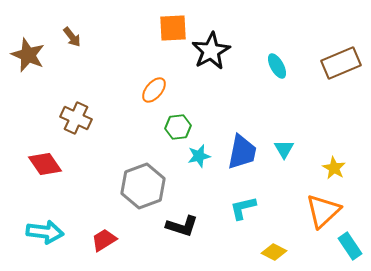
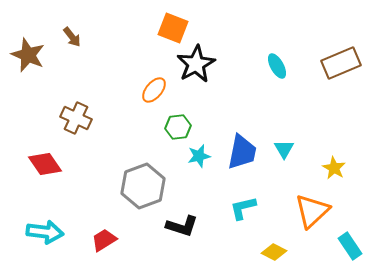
orange square: rotated 24 degrees clockwise
black star: moved 15 px left, 13 px down
orange triangle: moved 11 px left
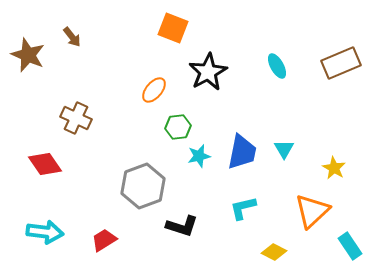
black star: moved 12 px right, 8 px down
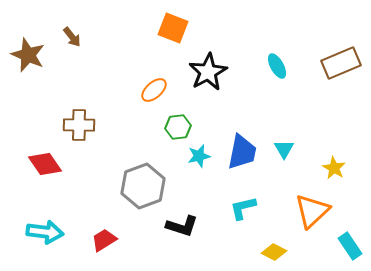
orange ellipse: rotated 8 degrees clockwise
brown cross: moved 3 px right, 7 px down; rotated 24 degrees counterclockwise
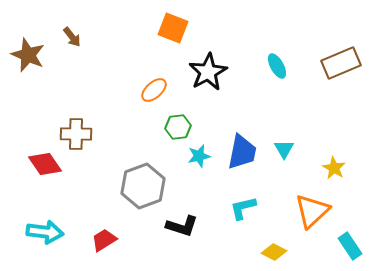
brown cross: moved 3 px left, 9 px down
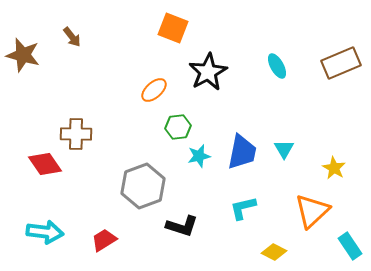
brown star: moved 5 px left; rotated 8 degrees counterclockwise
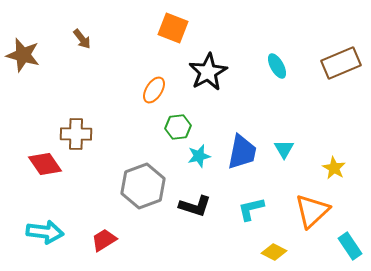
brown arrow: moved 10 px right, 2 px down
orange ellipse: rotated 16 degrees counterclockwise
cyan L-shape: moved 8 px right, 1 px down
black L-shape: moved 13 px right, 20 px up
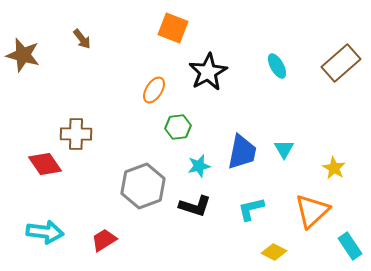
brown rectangle: rotated 18 degrees counterclockwise
cyan star: moved 10 px down
